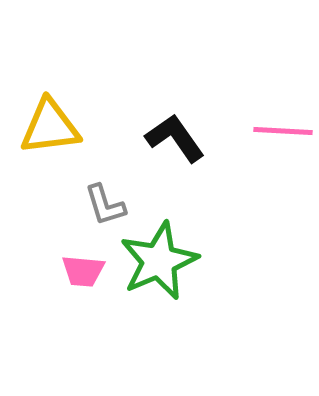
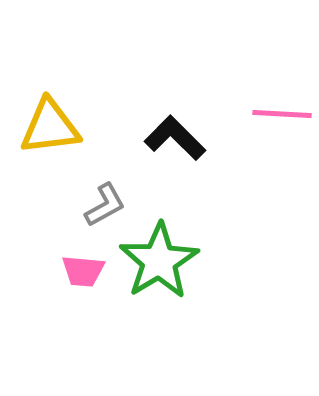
pink line: moved 1 px left, 17 px up
black L-shape: rotated 10 degrees counterclockwise
gray L-shape: rotated 102 degrees counterclockwise
green star: rotated 8 degrees counterclockwise
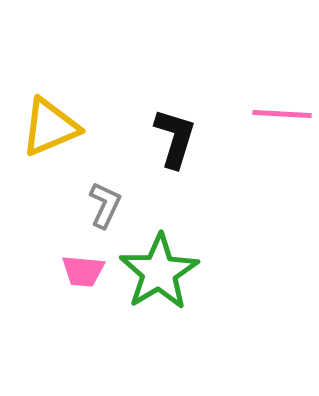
yellow triangle: rotated 16 degrees counterclockwise
black L-shape: rotated 62 degrees clockwise
gray L-shape: rotated 36 degrees counterclockwise
green star: moved 11 px down
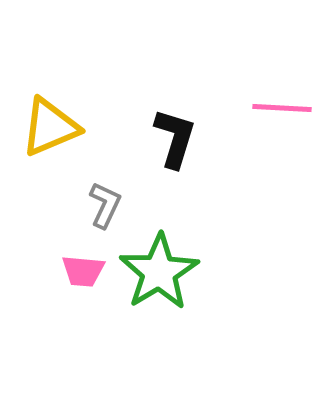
pink line: moved 6 px up
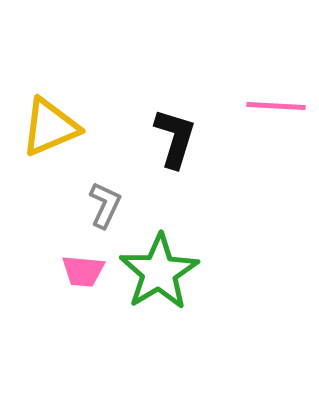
pink line: moved 6 px left, 2 px up
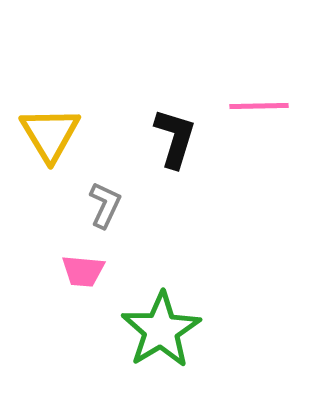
pink line: moved 17 px left; rotated 4 degrees counterclockwise
yellow triangle: moved 7 px down; rotated 38 degrees counterclockwise
green star: moved 2 px right, 58 px down
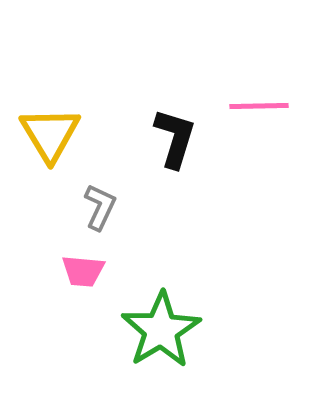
gray L-shape: moved 5 px left, 2 px down
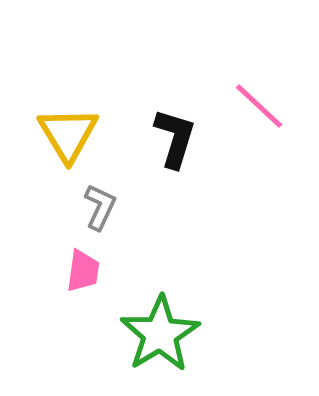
pink line: rotated 44 degrees clockwise
yellow triangle: moved 18 px right
pink trapezoid: rotated 87 degrees counterclockwise
green star: moved 1 px left, 4 px down
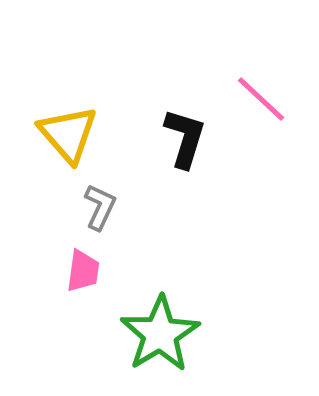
pink line: moved 2 px right, 7 px up
yellow triangle: rotated 10 degrees counterclockwise
black L-shape: moved 10 px right
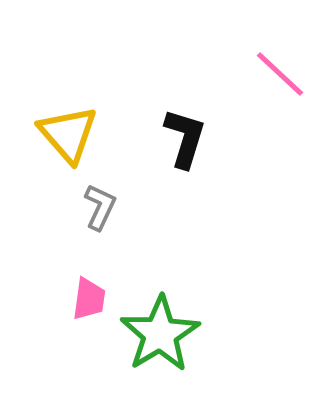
pink line: moved 19 px right, 25 px up
pink trapezoid: moved 6 px right, 28 px down
